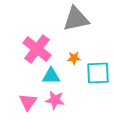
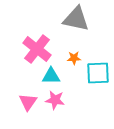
gray triangle: rotated 24 degrees clockwise
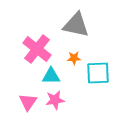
gray triangle: moved 6 px down
pink star: rotated 18 degrees counterclockwise
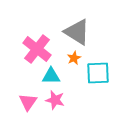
gray triangle: moved 1 px right, 7 px down; rotated 20 degrees clockwise
orange star: rotated 24 degrees counterclockwise
pink star: rotated 24 degrees clockwise
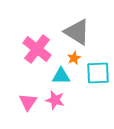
cyan triangle: moved 10 px right
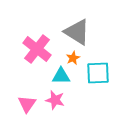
orange star: moved 1 px left
pink triangle: moved 1 px left, 2 px down
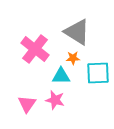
pink cross: moved 2 px left
orange star: rotated 24 degrees clockwise
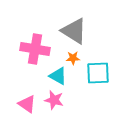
gray triangle: moved 3 px left, 1 px up
pink cross: rotated 28 degrees counterclockwise
cyan triangle: moved 3 px left; rotated 30 degrees clockwise
pink star: moved 1 px left
pink triangle: rotated 30 degrees counterclockwise
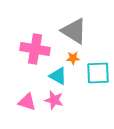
pink triangle: moved 2 px up; rotated 18 degrees counterclockwise
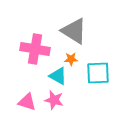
orange star: moved 2 px left, 1 px down
